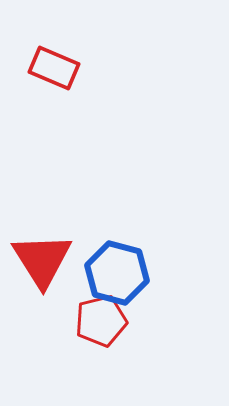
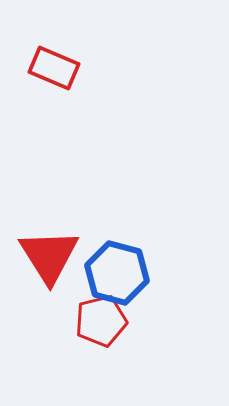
red triangle: moved 7 px right, 4 px up
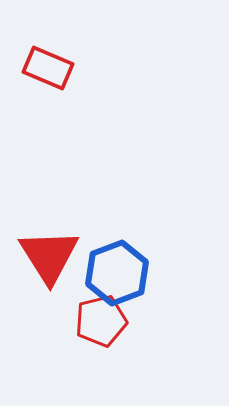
red rectangle: moved 6 px left
blue hexagon: rotated 24 degrees clockwise
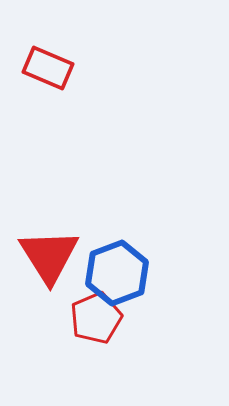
red pentagon: moved 5 px left, 3 px up; rotated 9 degrees counterclockwise
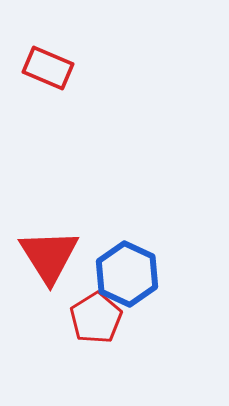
blue hexagon: moved 10 px right, 1 px down; rotated 14 degrees counterclockwise
red pentagon: rotated 9 degrees counterclockwise
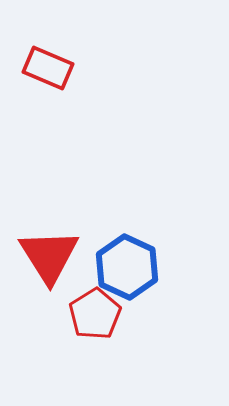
blue hexagon: moved 7 px up
red pentagon: moved 1 px left, 4 px up
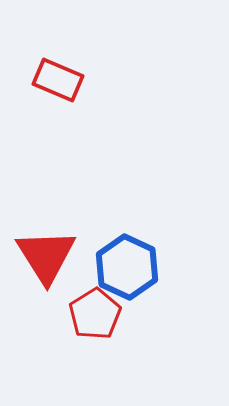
red rectangle: moved 10 px right, 12 px down
red triangle: moved 3 px left
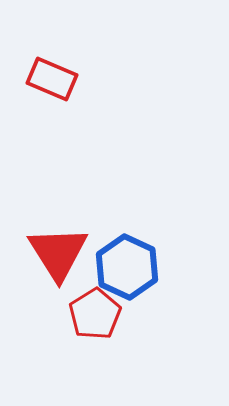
red rectangle: moved 6 px left, 1 px up
red triangle: moved 12 px right, 3 px up
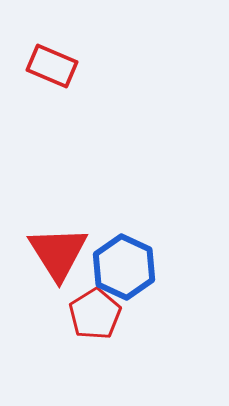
red rectangle: moved 13 px up
blue hexagon: moved 3 px left
